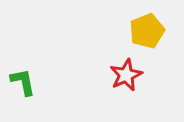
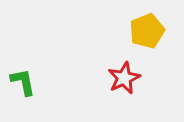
red star: moved 2 px left, 3 px down
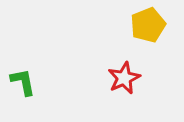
yellow pentagon: moved 1 px right, 6 px up
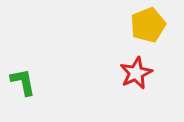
red star: moved 12 px right, 5 px up
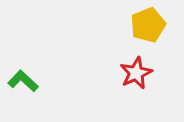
green L-shape: moved 1 px up; rotated 36 degrees counterclockwise
